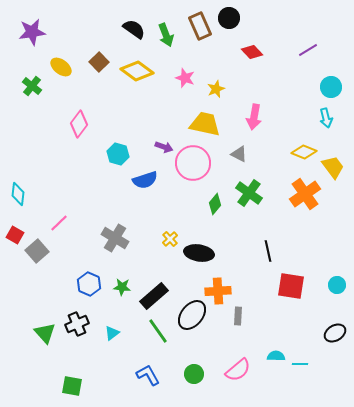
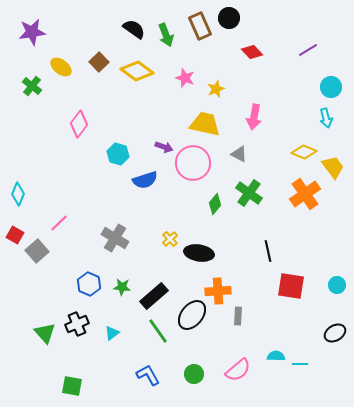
cyan diamond at (18, 194): rotated 15 degrees clockwise
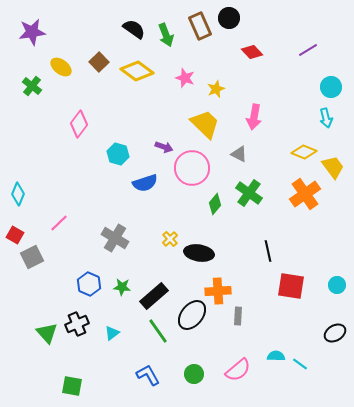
yellow trapezoid at (205, 124): rotated 32 degrees clockwise
pink circle at (193, 163): moved 1 px left, 5 px down
blue semicircle at (145, 180): moved 3 px down
gray square at (37, 251): moved 5 px left, 6 px down; rotated 15 degrees clockwise
green triangle at (45, 333): moved 2 px right
cyan line at (300, 364): rotated 35 degrees clockwise
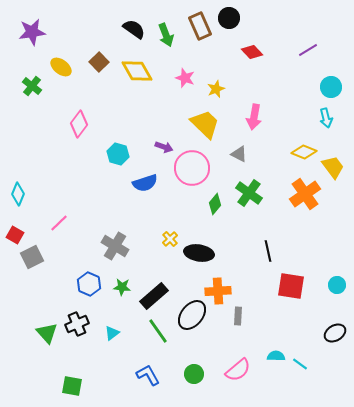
yellow diamond at (137, 71): rotated 24 degrees clockwise
gray cross at (115, 238): moved 8 px down
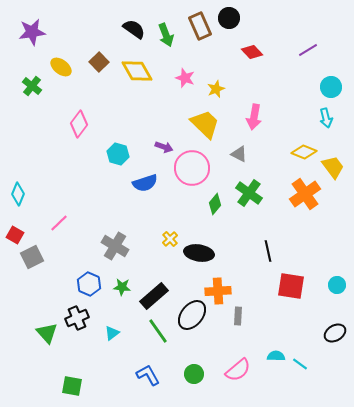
black cross at (77, 324): moved 6 px up
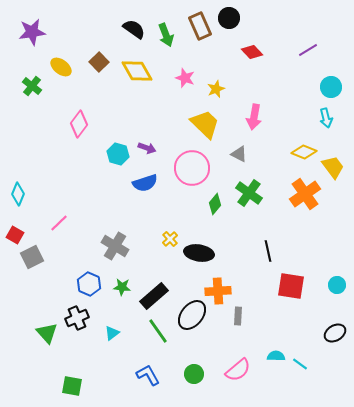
purple arrow at (164, 147): moved 17 px left, 1 px down
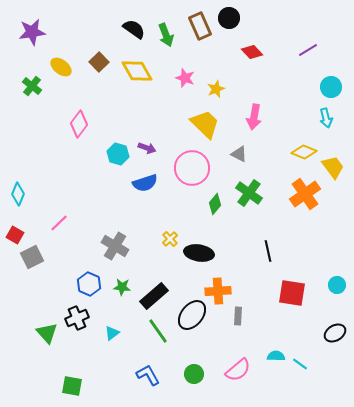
red square at (291, 286): moved 1 px right, 7 px down
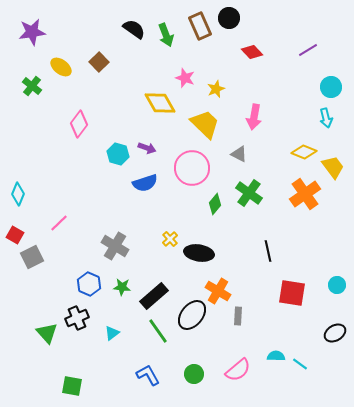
yellow diamond at (137, 71): moved 23 px right, 32 px down
orange cross at (218, 291): rotated 35 degrees clockwise
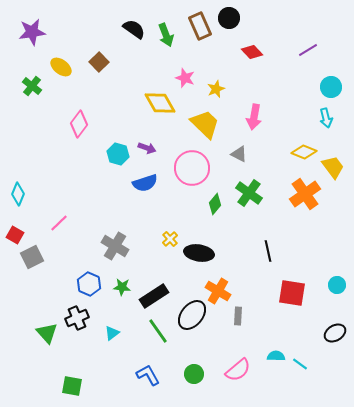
black rectangle at (154, 296): rotated 8 degrees clockwise
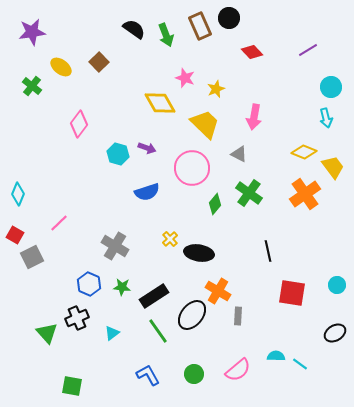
blue semicircle at (145, 183): moved 2 px right, 9 px down
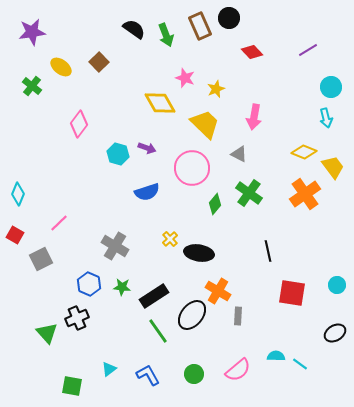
gray square at (32, 257): moved 9 px right, 2 px down
cyan triangle at (112, 333): moved 3 px left, 36 px down
